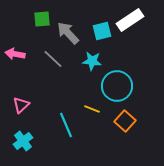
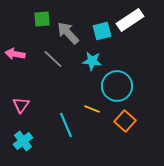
pink triangle: rotated 12 degrees counterclockwise
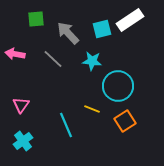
green square: moved 6 px left
cyan square: moved 2 px up
cyan circle: moved 1 px right
orange square: rotated 15 degrees clockwise
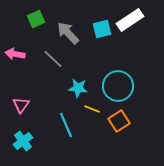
green square: rotated 18 degrees counterclockwise
cyan star: moved 14 px left, 27 px down
orange square: moved 6 px left
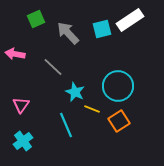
gray line: moved 8 px down
cyan star: moved 3 px left, 4 px down; rotated 18 degrees clockwise
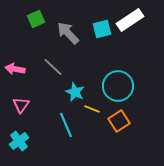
pink arrow: moved 15 px down
cyan cross: moved 4 px left
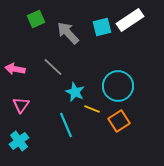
cyan square: moved 2 px up
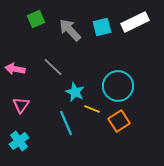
white rectangle: moved 5 px right, 2 px down; rotated 8 degrees clockwise
gray arrow: moved 2 px right, 3 px up
cyan line: moved 2 px up
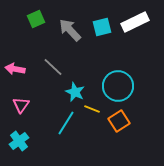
cyan line: rotated 55 degrees clockwise
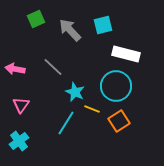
white rectangle: moved 9 px left, 32 px down; rotated 40 degrees clockwise
cyan square: moved 1 px right, 2 px up
cyan circle: moved 2 px left
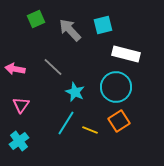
cyan circle: moved 1 px down
yellow line: moved 2 px left, 21 px down
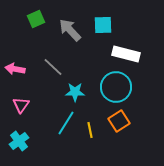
cyan square: rotated 12 degrees clockwise
cyan star: rotated 24 degrees counterclockwise
yellow line: rotated 56 degrees clockwise
